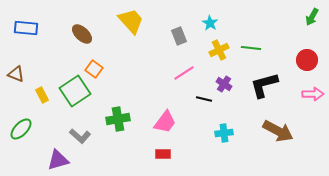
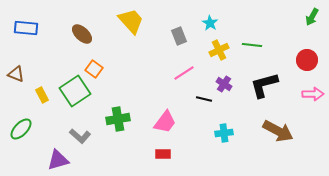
green line: moved 1 px right, 3 px up
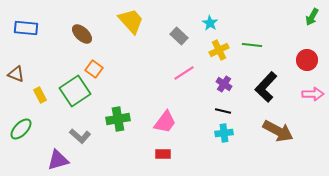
gray rectangle: rotated 24 degrees counterclockwise
black L-shape: moved 2 px right, 2 px down; rotated 32 degrees counterclockwise
yellow rectangle: moved 2 px left
black line: moved 19 px right, 12 px down
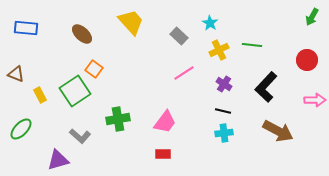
yellow trapezoid: moved 1 px down
pink arrow: moved 2 px right, 6 px down
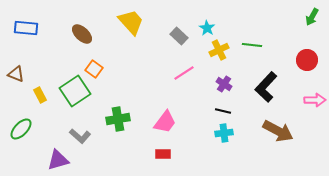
cyan star: moved 3 px left, 5 px down
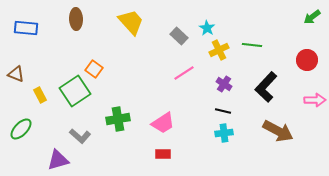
green arrow: rotated 24 degrees clockwise
brown ellipse: moved 6 px left, 15 px up; rotated 45 degrees clockwise
pink trapezoid: moved 2 px left, 1 px down; rotated 20 degrees clockwise
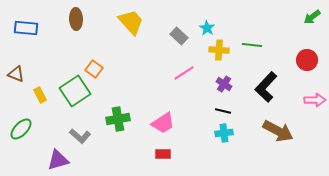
yellow cross: rotated 30 degrees clockwise
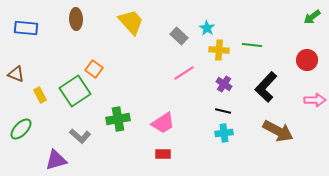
purple triangle: moved 2 px left
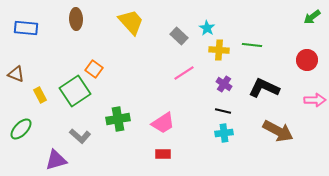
black L-shape: moved 2 px left, 1 px down; rotated 72 degrees clockwise
